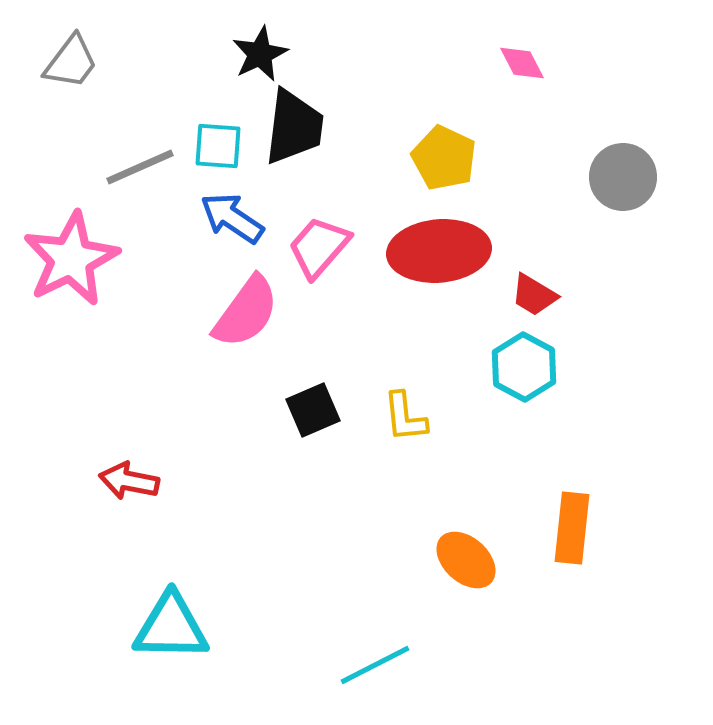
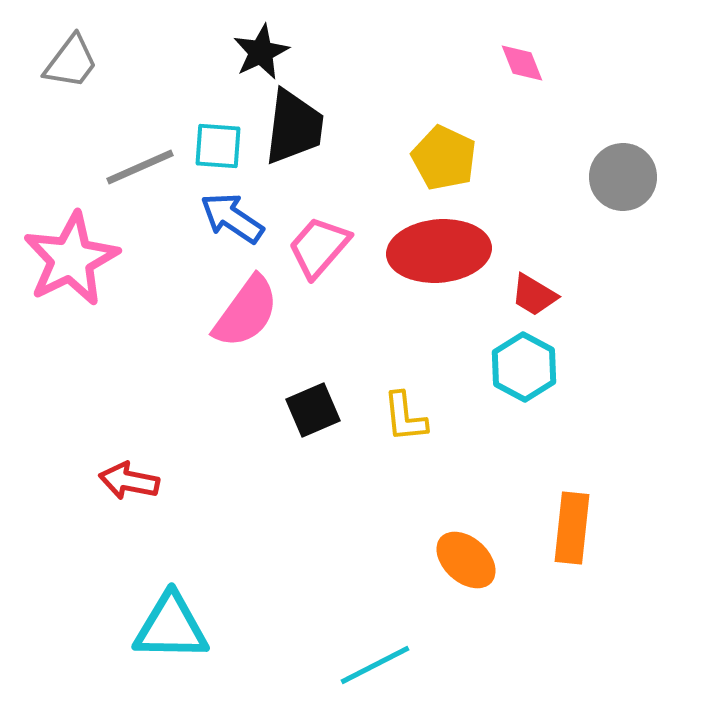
black star: moved 1 px right, 2 px up
pink diamond: rotated 6 degrees clockwise
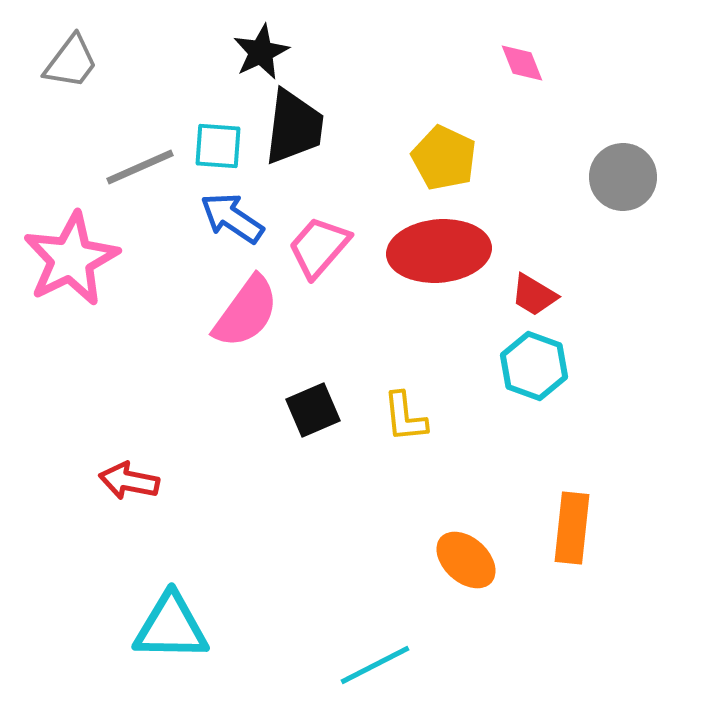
cyan hexagon: moved 10 px right, 1 px up; rotated 8 degrees counterclockwise
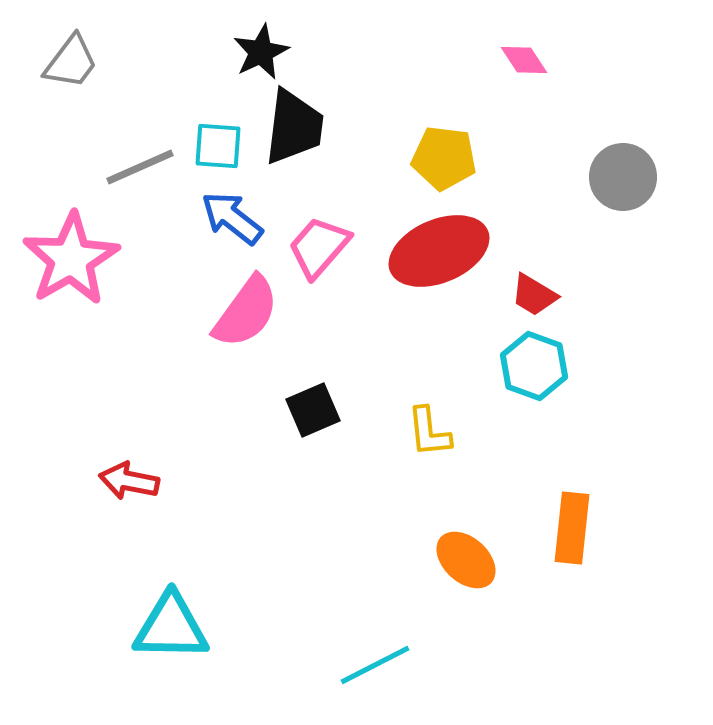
pink diamond: moved 2 px right, 3 px up; rotated 12 degrees counterclockwise
yellow pentagon: rotated 18 degrees counterclockwise
blue arrow: rotated 4 degrees clockwise
red ellipse: rotated 18 degrees counterclockwise
pink star: rotated 4 degrees counterclockwise
yellow L-shape: moved 24 px right, 15 px down
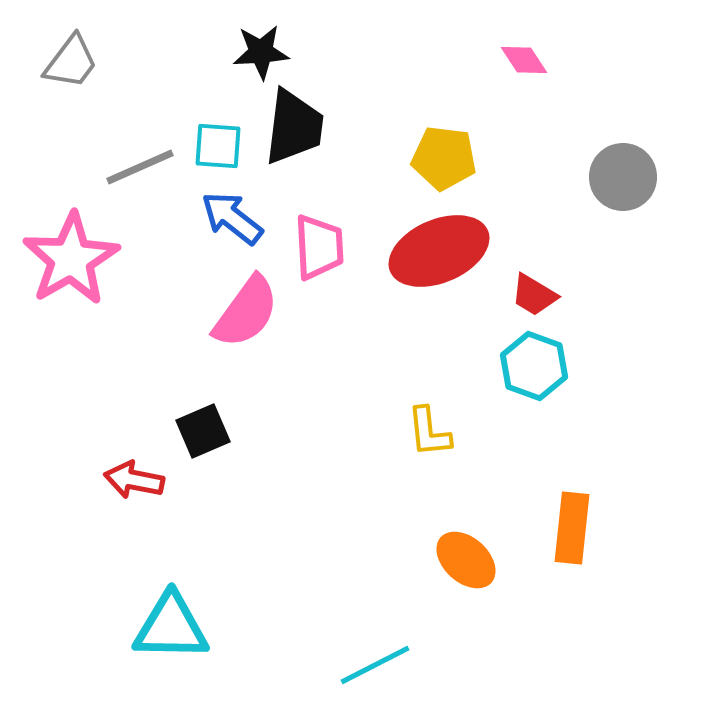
black star: rotated 22 degrees clockwise
pink trapezoid: rotated 136 degrees clockwise
black square: moved 110 px left, 21 px down
red arrow: moved 5 px right, 1 px up
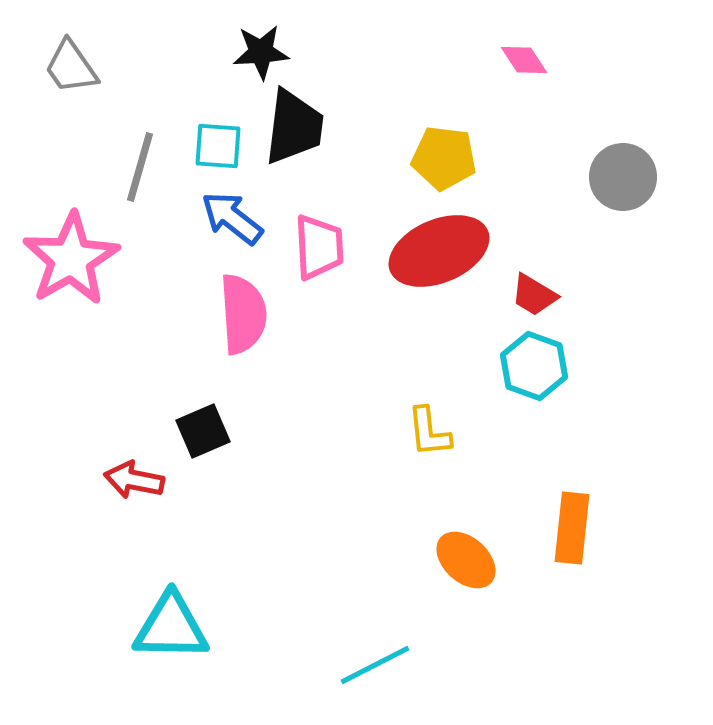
gray trapezoid: moved 5 px down; rotated 108 degrees clockwise
gray line: rotated 50 degrees counterclockwise
pink semicircle: moved 3 px left, 2 px down; rotated 40 degrees counterclockwise
